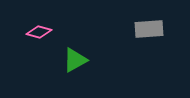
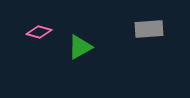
green triangle: moved 5 px right, 13 px up
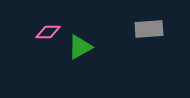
pink diamond: moved 9 px right; rotated 15 degrees counterclockwise
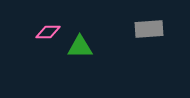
green triangle: rotated 28 degrees clockwise
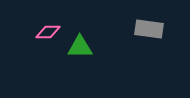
gray rectangle: rotated 12 degrees clockwise
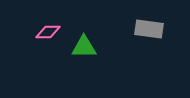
green triangle: moved 4 px right
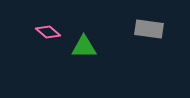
pink diamond: rotated 40 degrees clockwise
